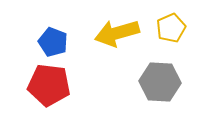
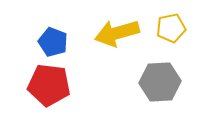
yellow pentagon: rotated 12 degrees clockwise
gray hexagon: rotated 6 degrees counterclockwise
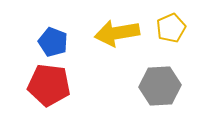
yellow pentagon: rotated 12 degrees counterclockwise
yellow arrow: rotated 6 degrees clockwise
gray hexagon: moved 4 px down
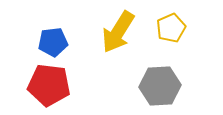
yellow arrow: moved 1 px right, 1 px up; rotated 48 degrees counterclockwise
blue pentagon: rotated 28 degrees counterclockwise
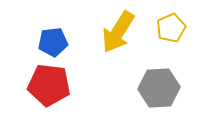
gray hexagon: moved 1 px left, 2 px down
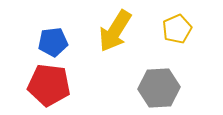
yellow pentagon: moved 6 px right, 1 px down
yellow arrow: moved 3 px left, 1 px up
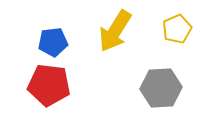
gray hexagon: moved 2 px right
